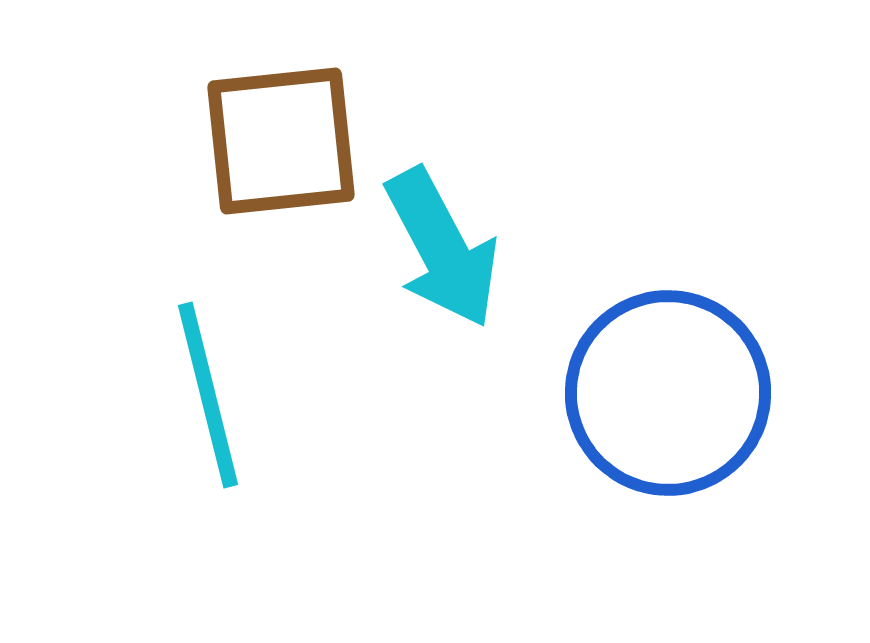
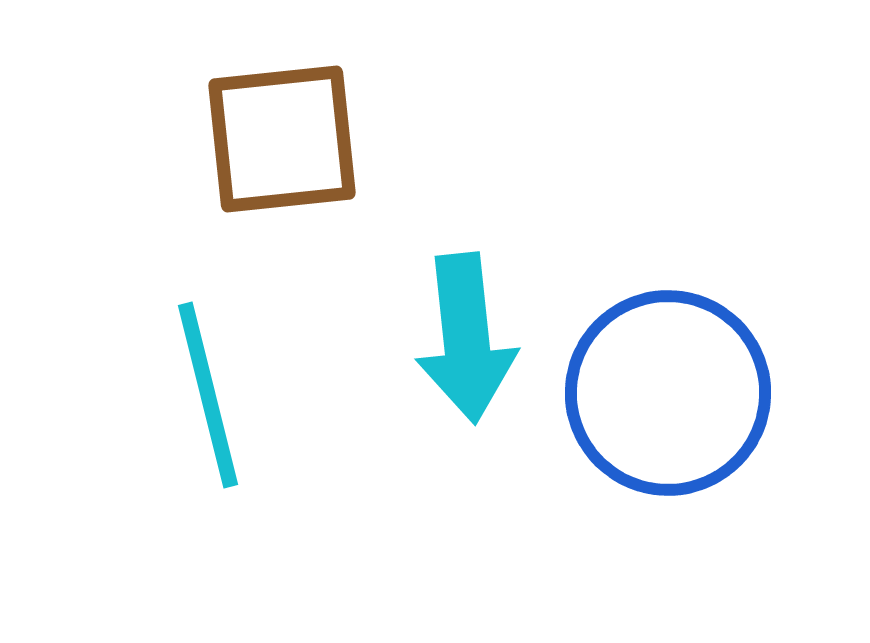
brown square: moved 1 px right, 2 px up
cyan arrow: moved 24 px right, 90 px down; rotated 22 degrees clockwise
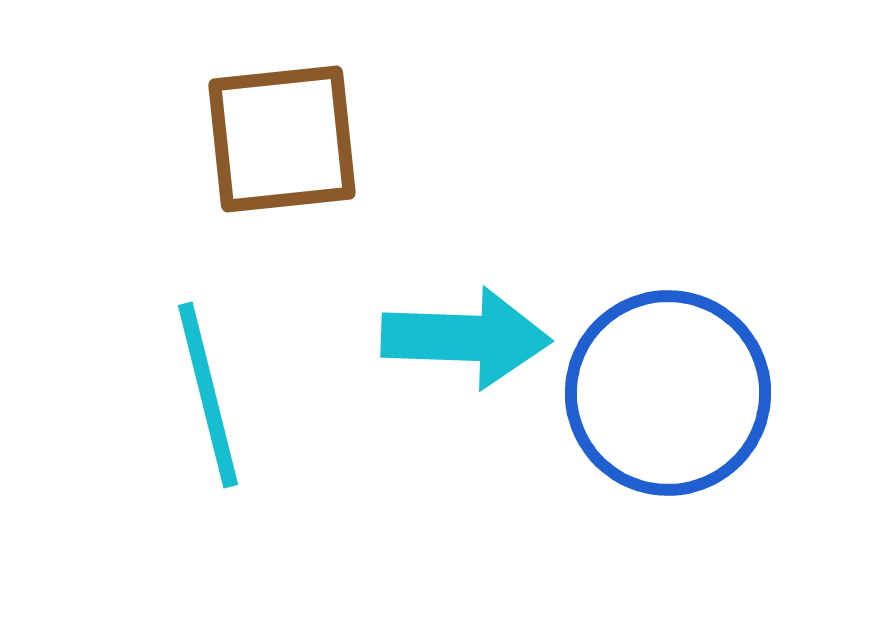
cyan arrow: rotated 82 degrees counterclockwise
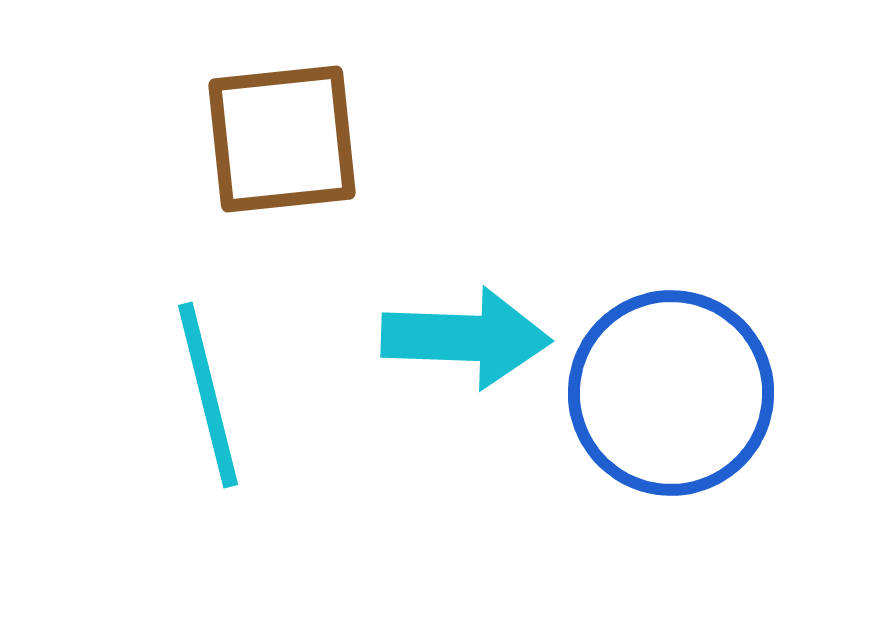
blue circle: moved 3 px right
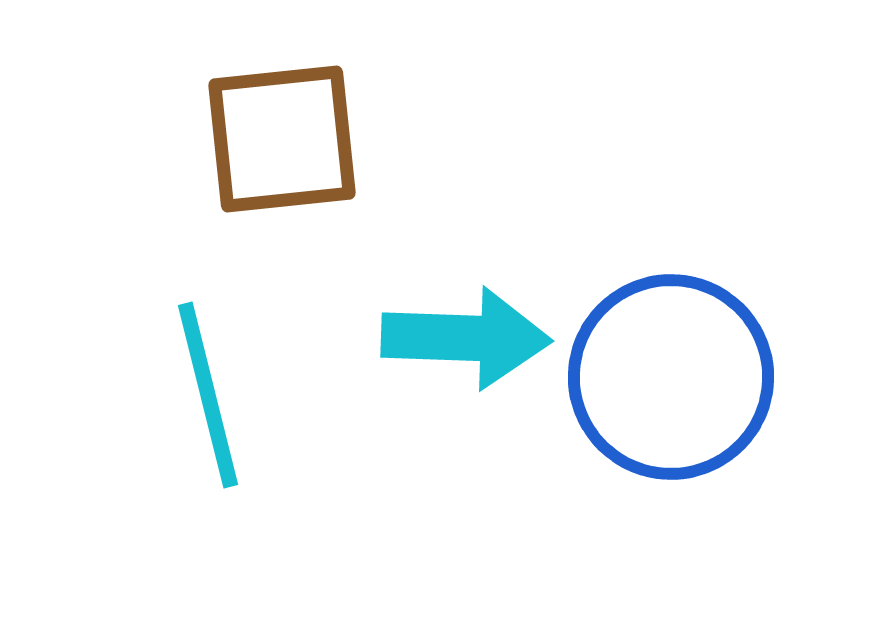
blue circle: moved 16 px up
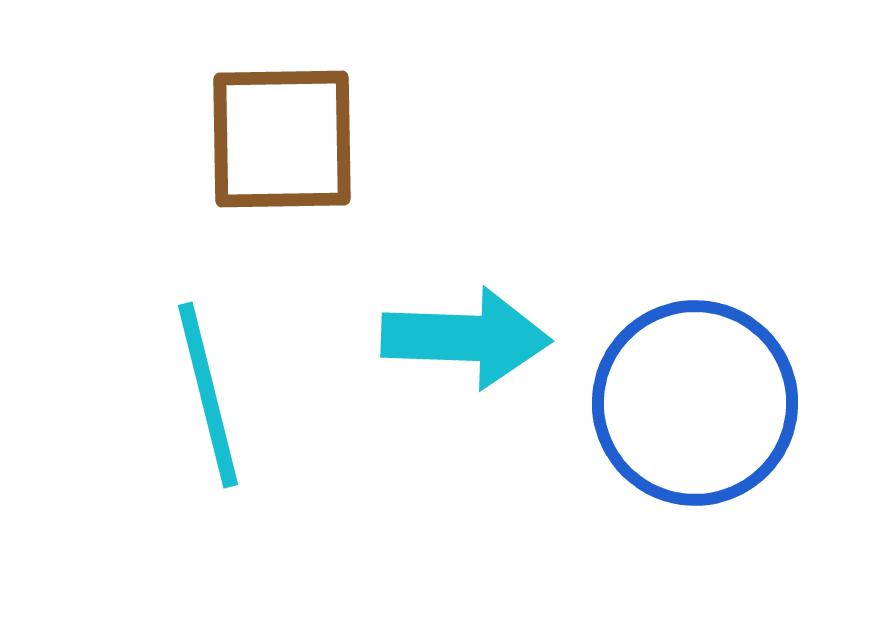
brown square: rotated 5 degrees clockwise
blue circle: moved 24 px right, 26 px down
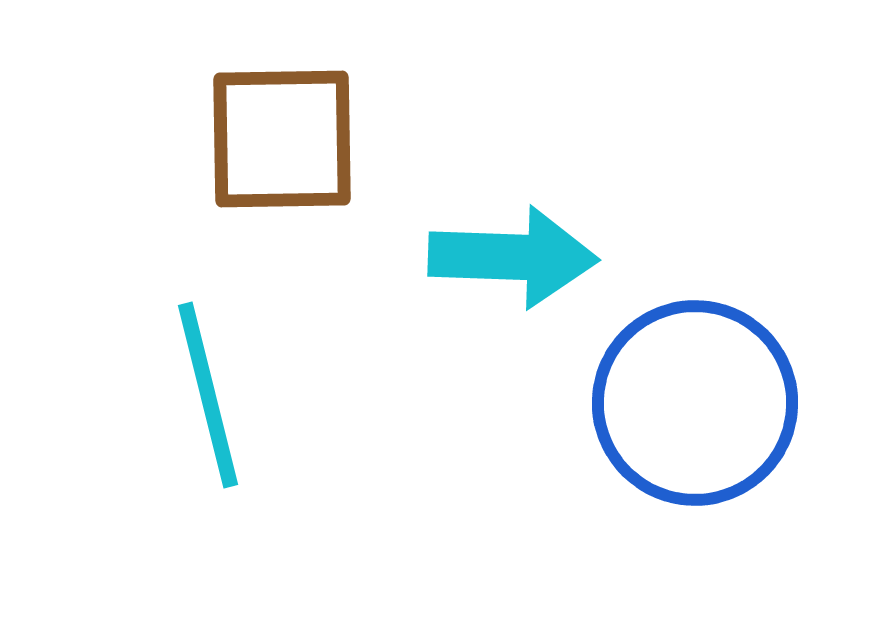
cyan arrow: moved 47 px right, 81 px up
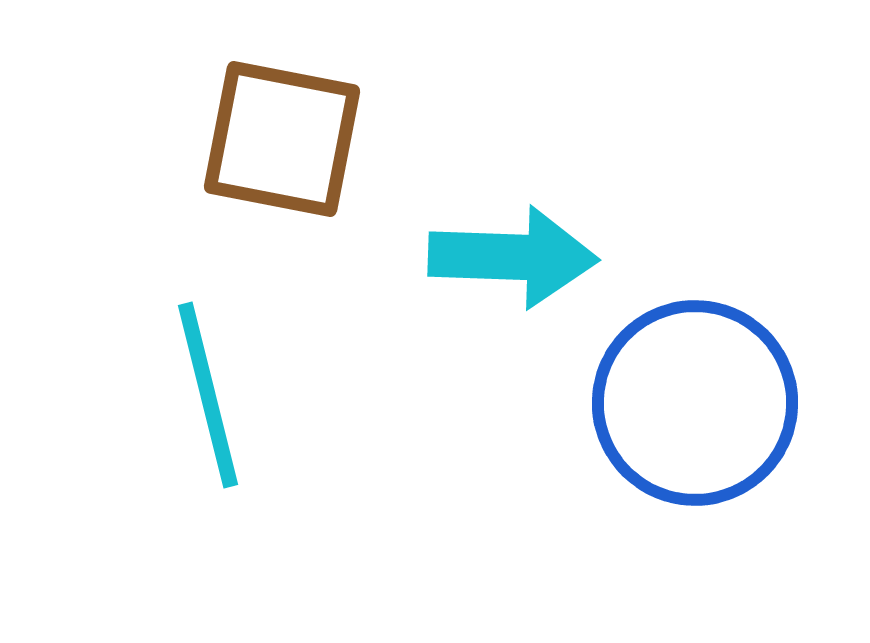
brown square: rotated 12 degrees clockwise
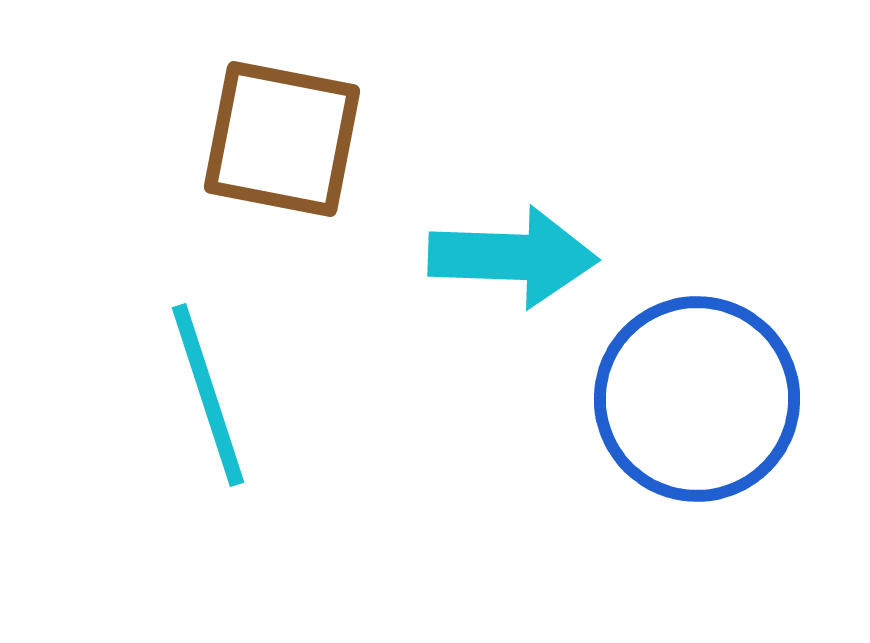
cyan line: rotated 4 degrees counterclockwise
blue circle: moved 2 px right, 4 px up
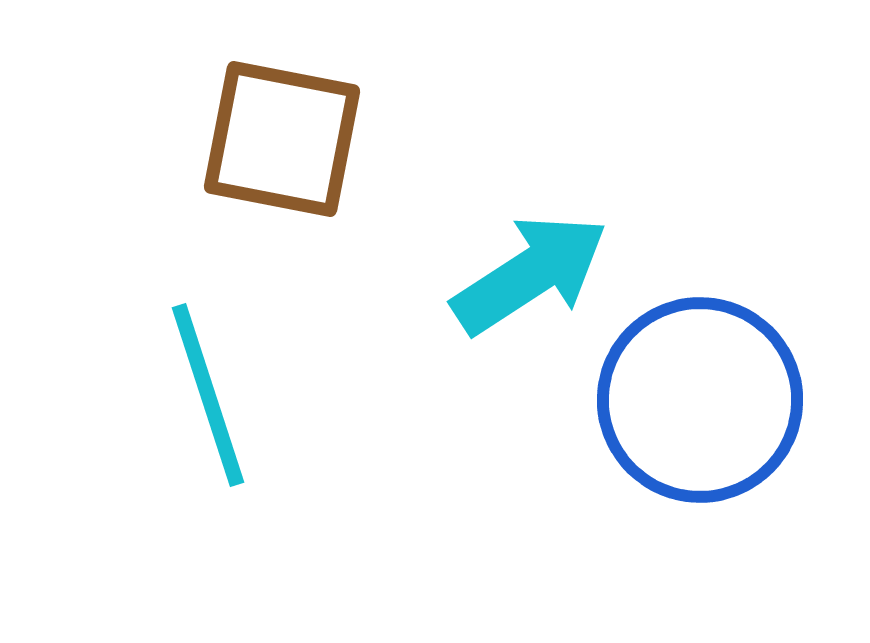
cyan arrow: moved 17 px right, 17 px down; rotated 35 degrees counterclockwise
blue circle: moved 3 px right, 1 px down
